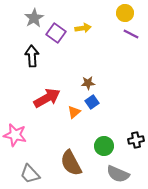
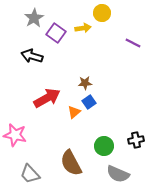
yellow circle: moved 23 px left
purple line: moved 2 px right, 9 px down
black arrow: rotated 70 degrees counterclockwise
brown star: moved 3 px left
blue square: moved 3 px left
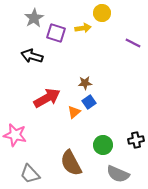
purple square: rotated 18 degrees counterclockwise
green circle: moved 1 px left, 1 px up
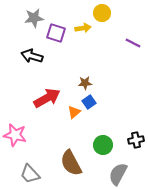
gray star: rotated 24 degrees clockwise
gray semicircle: rotated 95 degrees clockwise
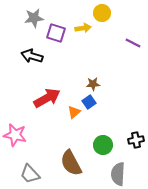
brown star: moved 8 px right, 1 px down
gray semicircle: rotated 25 degrees counterclockwise
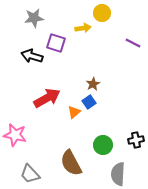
purple square: moved 10 px down
brown star: rotated 24 degrees counterclockwise
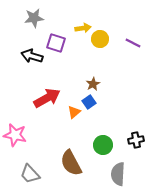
yellow circle: moved 2 px left, 26 px down
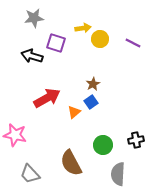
blue square: moved 2 px right
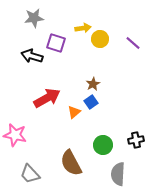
purple line: rotated 14 degrees clockwise
